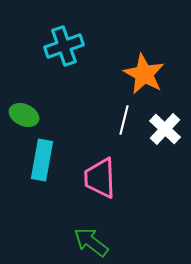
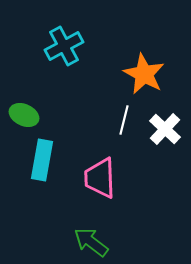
cyan cross: rotated 9 degrees counterclockwise
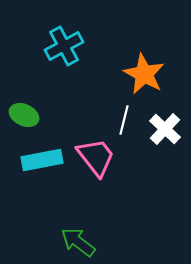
cyan rectangle: rotated 69 degrees clockwise
pink trapezoid: moved 4 px left, 21 px up; rotated 144 degrees clockwise
green arrow: moved 13 px left
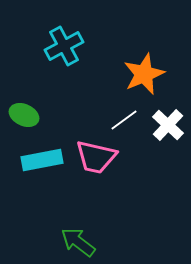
orange star: rotated 21 degrees clockwise
white line: rotated 40 degrees clockwise
white cross: moved 3 px right, 4 px up
pink trapezoid: rotated 141 degrees clockwise
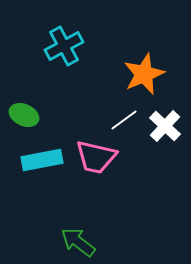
white cross: moved 3 px left, 1 px down
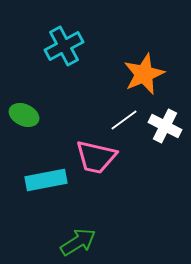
white cross: rotated 16 degrees counterclockwise
cyan rectangle: moved 4 px right, 20 px down
green arrow: rotated 111 degrees clockwise
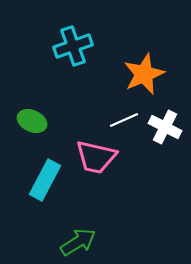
cyan cross: moved 9 px right; rotated 9 degrees clockwise
green ellipse: moved 8 px right, 6 px down
white line: rotated 12 degrees clockwise
white cross: moved 1 px down
cyan rectangle: moved 1 px left; rotated 51 degrees counterclockwise
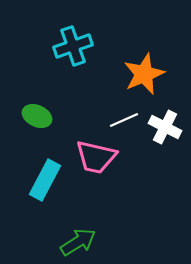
green ellipse: moved 5 px right, 5 px up
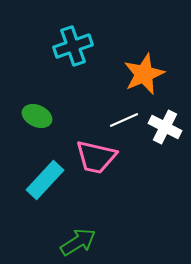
cyan rectangle: rotated 15 degrees clockwise
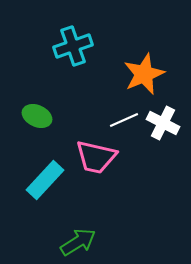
white cross: moved 2 px left, 4 px up
